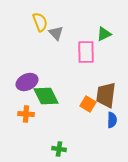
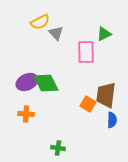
yellow semicircle: rotated 84 degrees clockwise
green diamond: moved 13 px up
green cross: moved 1 px left, 1 px up
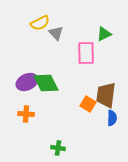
yellow semicircle: moved 1 px down
pink rectangle: moved 1 px down
blue semicircle: moved 2 px up
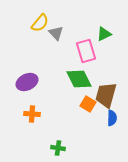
yellow semicircle: rotated 24 degrees counterclockwise
pink rectangle: moved 2 px up; rotated 15 degrees counterclockwise
green diamond: moved 33 px right, 4 px up
brown trapezoid: rotated 8 degrees clockwise
orange cross: moved 6 px right
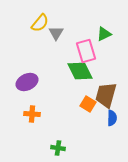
gray triangle: rotated 14 degrees clockwise
green diamond: moved 1 px right, 8 px up
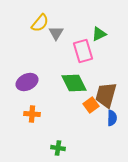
green triangle: moved 5 px left
pink rectangle: moved 3 px left
green diamond: moved 6 px left, 12 px down
orange square: moved 3 px right, 1 px down; rotated 21 degrees clockwise
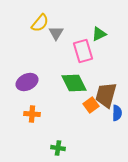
blue semicircle: moved 5 px right, 5 px up
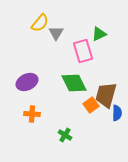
green cross: moved 7 px right, 13 px up; rotated 24 degrees clockwise
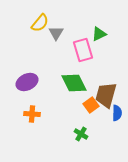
pink rectangle: moved 1 px up
green cross: moved 16 px right, 1 px up
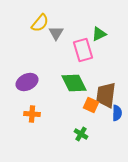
brown trapezoid: rotated 8 degrees counterclockwise
orange square: rotated 28 degrees counterclockwise
